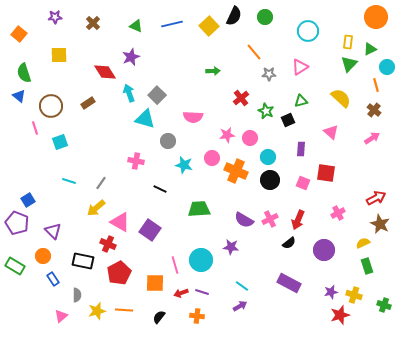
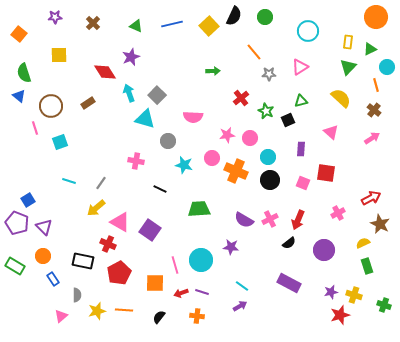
green triangle at (349, 64): moved 1 px left, 3 px down
red arrow at (376, 198): moved 5 px left
purple triangle at (53, 231): moved 9 px left, 4 px up
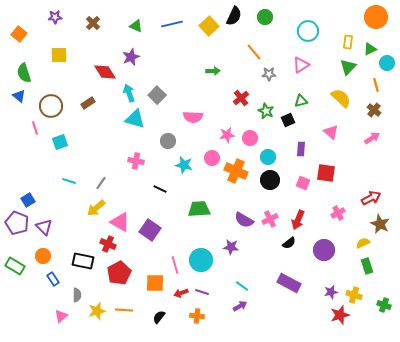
pink triangle at (300, 67): moved 1 px right, 2 px up
cyan circle at (387, 67): moved 4 px up
cyan triangle at (145, 119): moved 10 px left
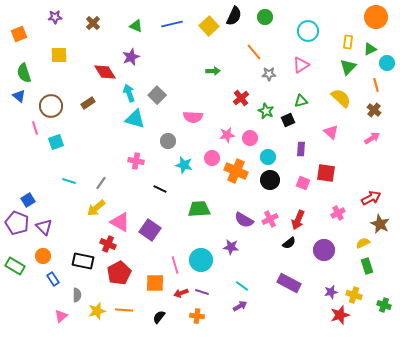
orange square at (19, 34): rotated 28 degrees clockwise
cyan square at (60, 142): moved 4 px left
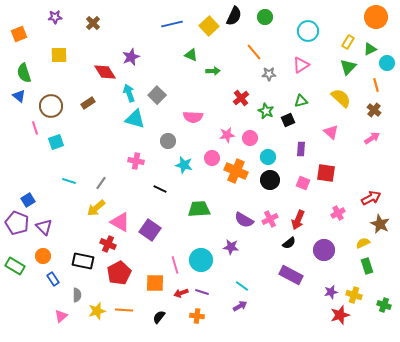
green triangle at (136, 26): moved 55 px right, 29 px down
yellow rectangle at (348, 42): rotated 24 degrees clockwise
purple rectangle at (289, 283): moved 2 px right, 8 px up
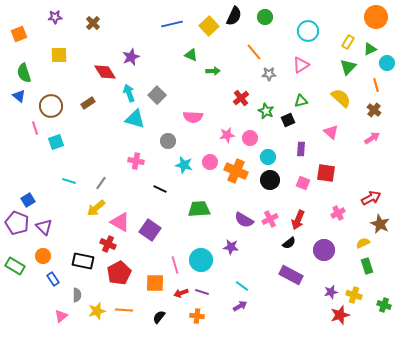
pink circle at (212, 158): moved 2 px left, 4 px down
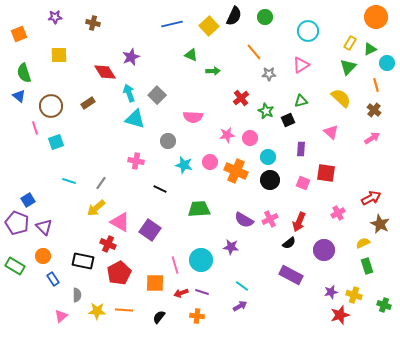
brown cross at (93, 23): rotated 32 degrees counterclockwise
yellow rectangle at (348, 42): moved 2 px right, 1 px down
red arrow at (298, 220): moved 1 px right, 2 px down
yellow star at (97, 311): rotated 18 degrees clockwise
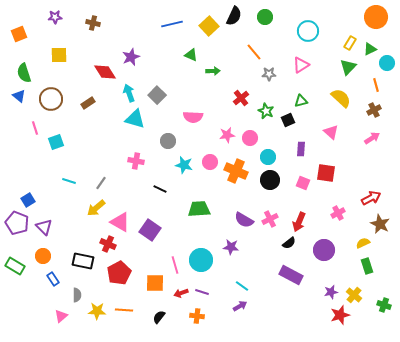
brown circle at (51, 106): moved 7 px up
brown cross at (374, 110): rotated 24 degrees clockwise
yellow cross at (354, 295): rotated 21 degrees clockwise
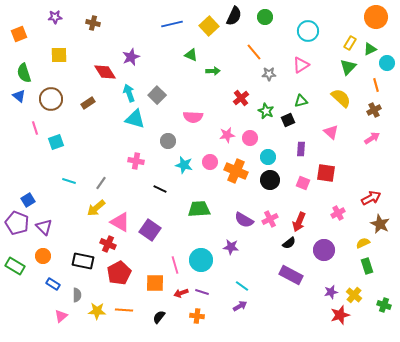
blue rectangle at (53, 279): moved 5 px down; rotated 24 degrees counterclockwise
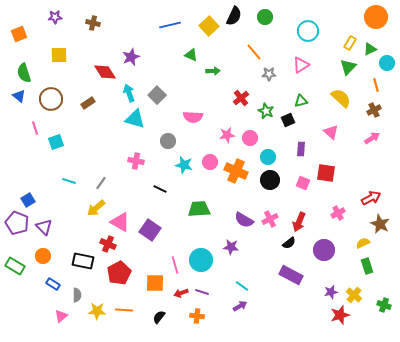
blue line at (172, 24): moved 2 px left, 1 px down
